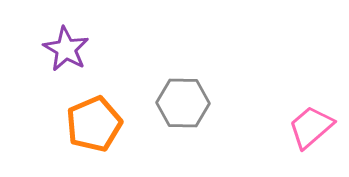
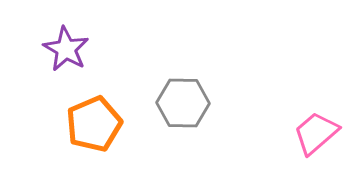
pink trapezoid: moved 5 px right, 6 px down
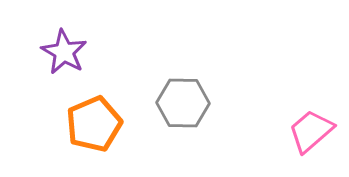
purple star: moved 2 px left, 3 px down
pink trapezoid: moved 5 px left, 2 px up
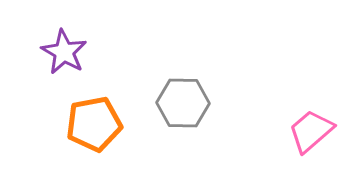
orange pentagon: rotated 12 degrees clockwise
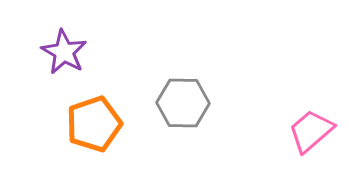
orange pentagon: rotated 8 degrees counterclockwise
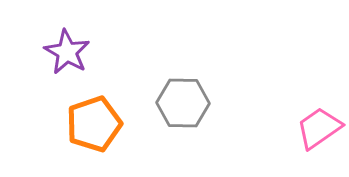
purple star: moved 3 px right
pink trapezoid: moved 8 px right, 3 px up; rotated 6 degrees clockwise
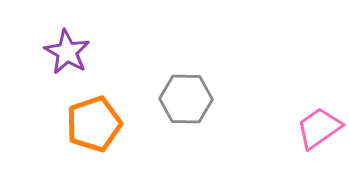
gray hexagon: moved 3 px right, 4 px up
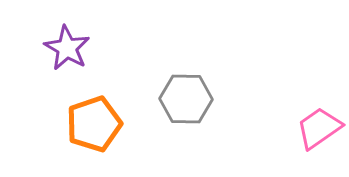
purple star: moved 4 px up
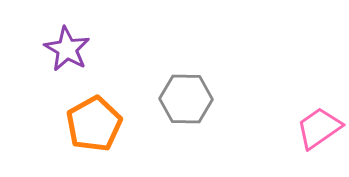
purple star: moved 1 px down
orange pentagon: rotated 10 degrees counterclockwise
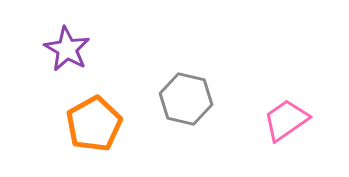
gray hexagon: rotated 12 degrees clockwise
pink trapezoid: moved 33 px left, 8 px up
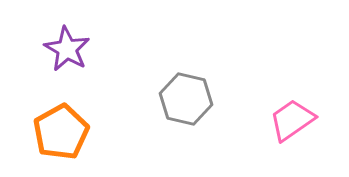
pink trapezoid: moved 6 px right
orange pentagon: moved 33 px left, 8 px down
